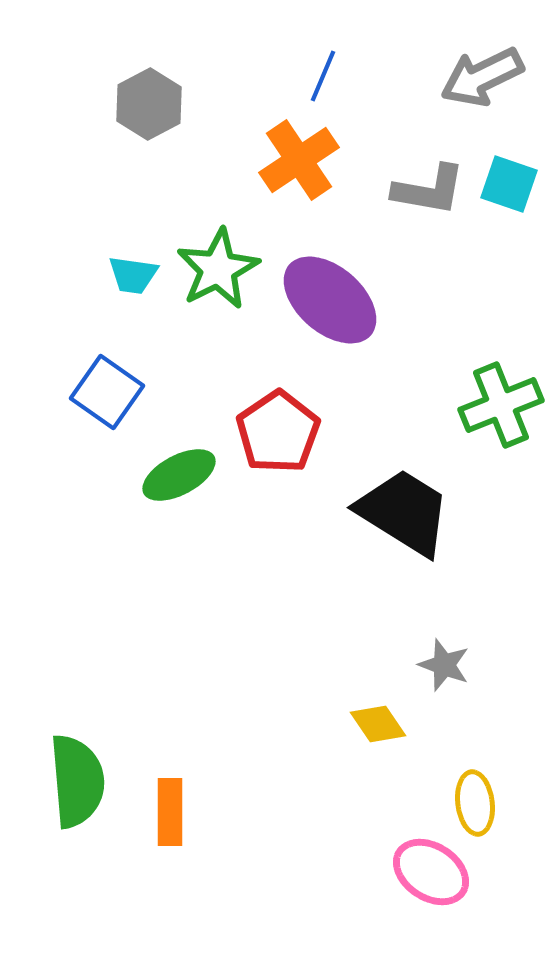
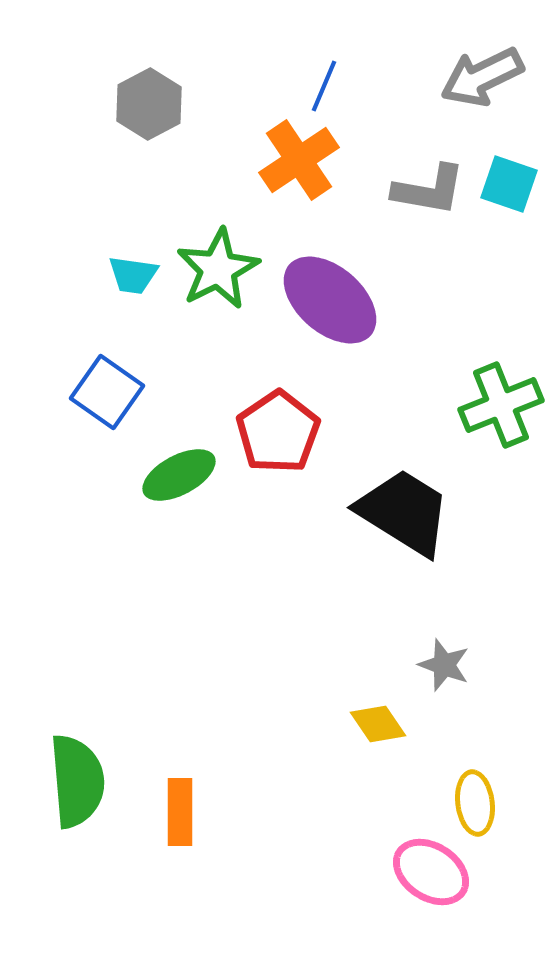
blue line: moved 1 px right, 10 px down
orange rectangle: moved 10 px right
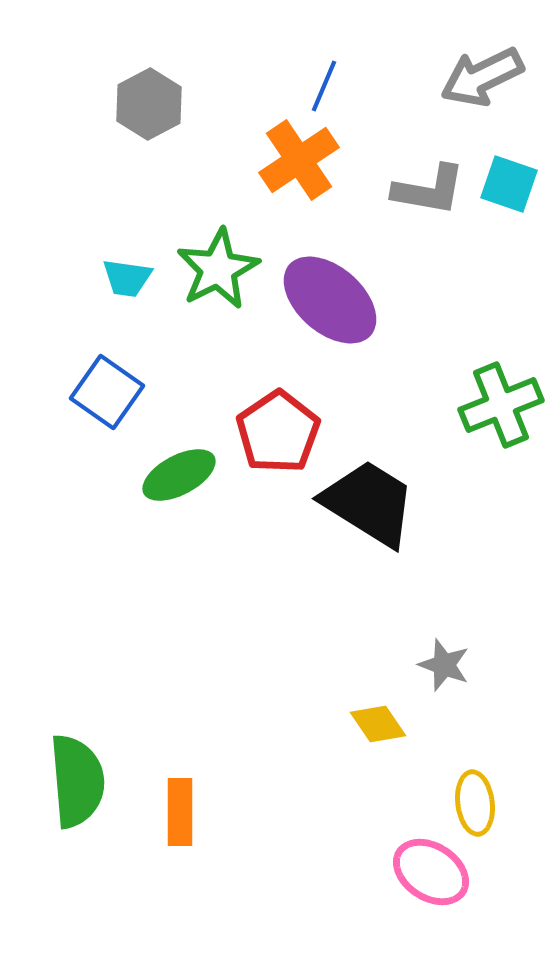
cyan trapezoid: moved 6 px left, 3 px down
black trapezoid: moved 35 px left, 9 px up
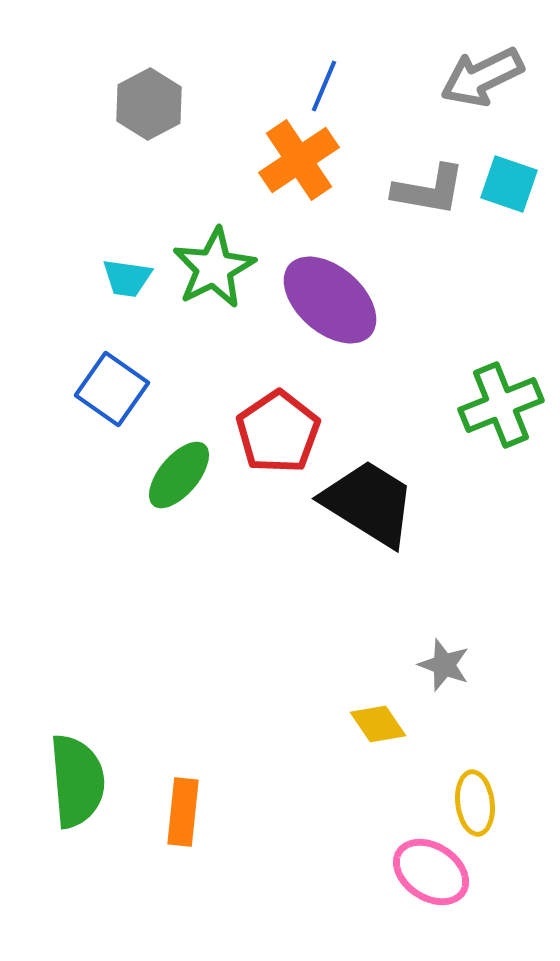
green star: moved 4 px left, 1 px up
blue square: moved 5 px right, 3 px up
green ellipse: rotated 22 degrees counterclockwise
orange rectangle: moved 3 px right; rotated 6 degrees clockwise
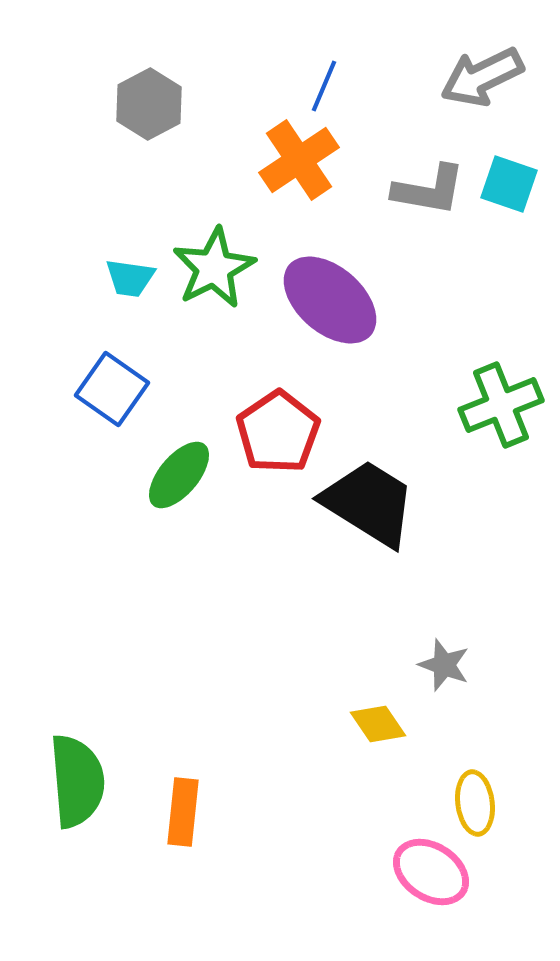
cyan trapezoid: moved 3 px right
